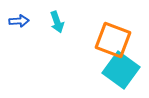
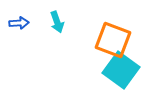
blue arrow: moved 2 px down
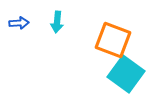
cyan arrow: rotated 25 degrees clockwise
cyan square: moved 5 px right, 4 px down
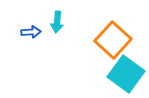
blue arrow: moved 12 px right, 9 px down
orange square: rotated 21 degrees clockwise
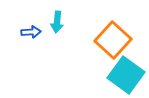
cyan square: moved 1 px down
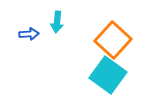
blue arrow: moved 2 px left, 2 px down
cyan square: moved 18 px left
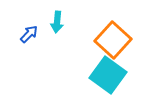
blue arrow: rotated 42 degrees counterclockwise
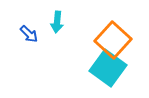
blue arrow: rotated 90 degrees clockwise
cyan square: moved 7 px up
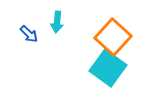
orange square: moved 3 px up
